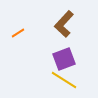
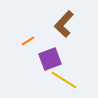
orange line: moved 10 px right, 8 px down
purple square: moved 14 px left
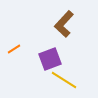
orange line: moved 14 px left, 8 px down
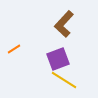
purple square: moved 8 px right
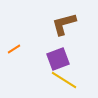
brown L-shape: rotated 32 degrees clockwise
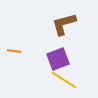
orange line: moved 2 px down; rotated 40 degrees clockwise
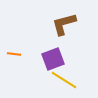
orange line: moved 3 px down
purple square: moved 5 px left
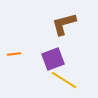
orange line: rotated 16 degrees counterclockwise
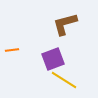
brown L-shape: moved 1 px right
orange line: moved 2 px left, 4 px up
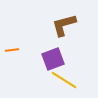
brown L-shape: moved 1 px left, 1 px down
